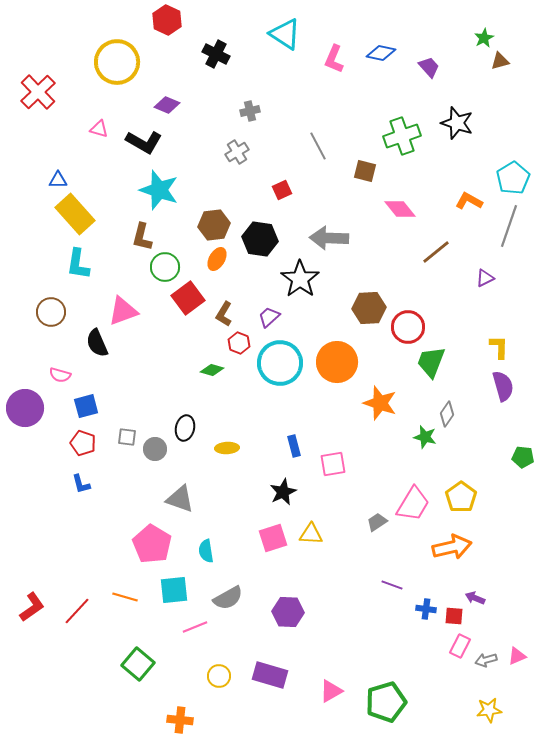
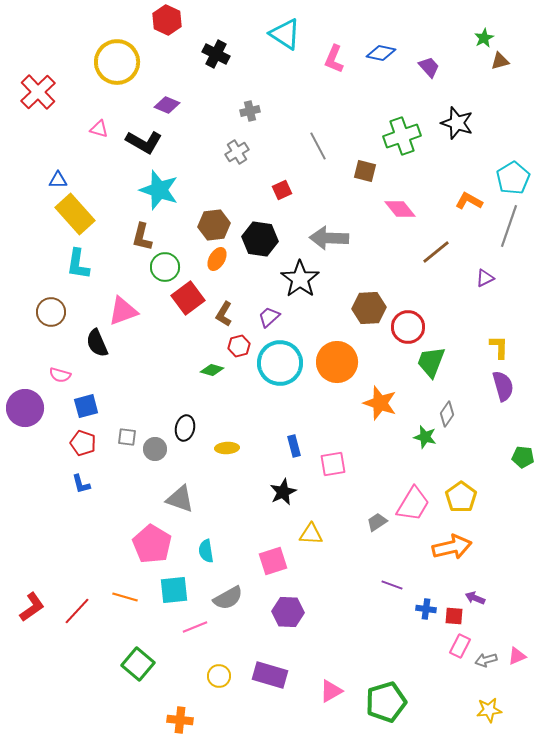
red hexagon at (239, 343): moved 3 px down; rotated 25 degrees clockwise
pink square at (273, 538): moved 23 px down
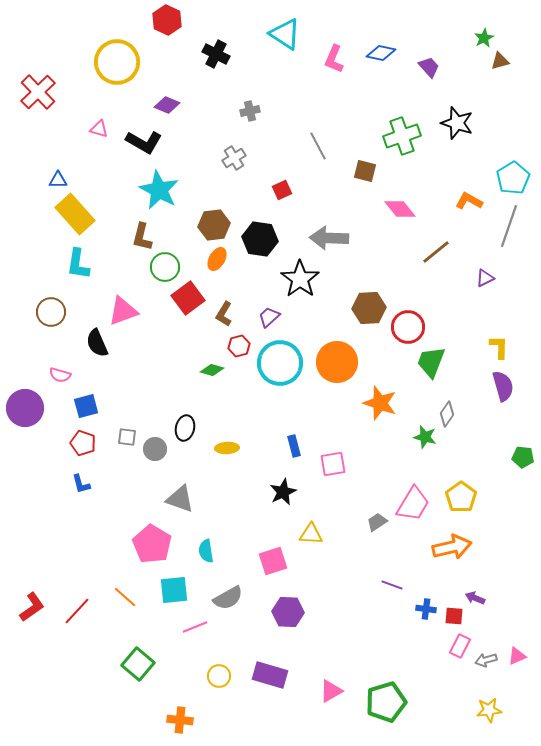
gray cross at (237, 152): moved 3 px left, 6 px down
cyan star at (159, 190): rotated 9 degrees clockwise
orange line at (125, 597): rotated 25 degrees clockwise
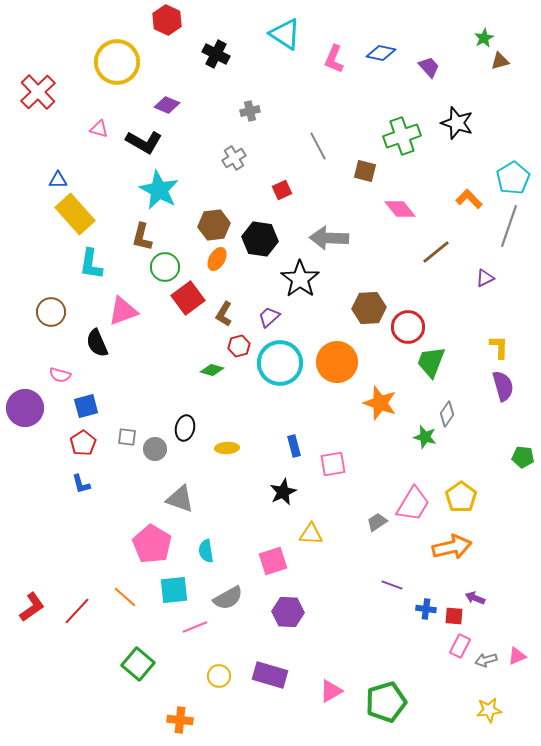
orange L-shape at (469, 201): moved 2 px up; rotated 16 degrees clockwise
cyan L-shape at (78, 264): moved 13 px right
red pentagon at (83, 443): rotated 20 degrees clockwise
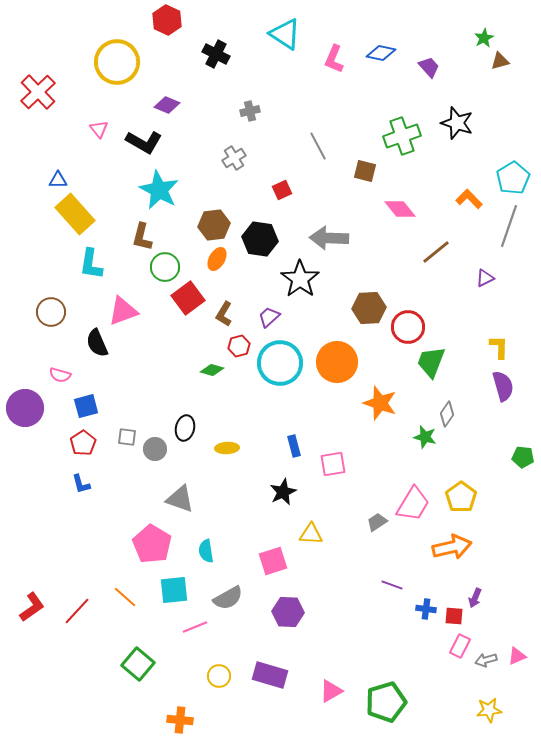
pink triangle at (99, 129): rotated 36 degrees clockwise
purple arrow at (475, 598): rotated 90 degrees counterclockwise
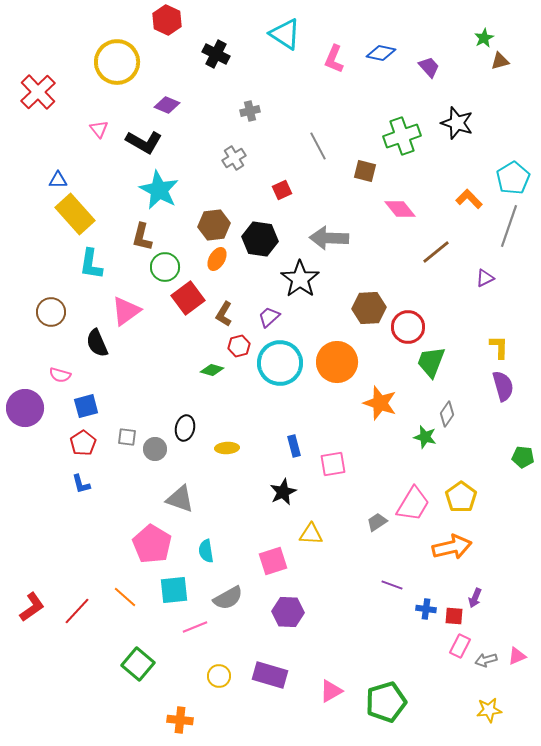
pink triangle at (123, 311): moved 3 px right; rotated 16 degrees counterclockwise
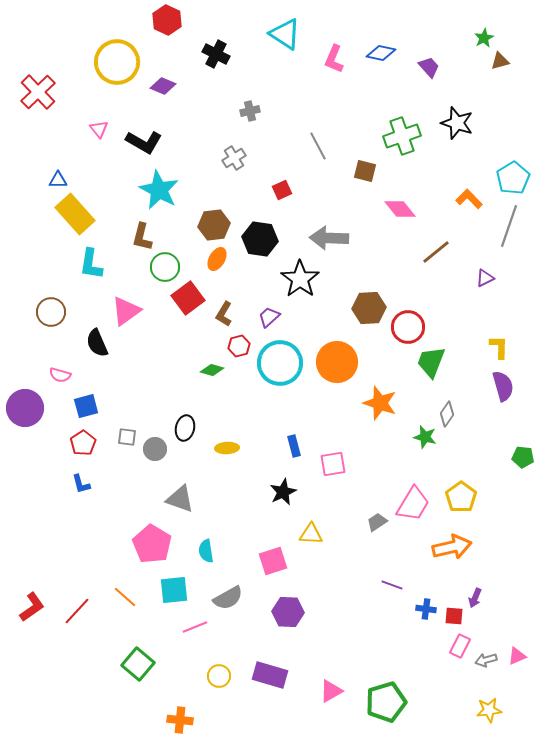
purple diamond at (167, 105): moved 4 px left, 19 px up
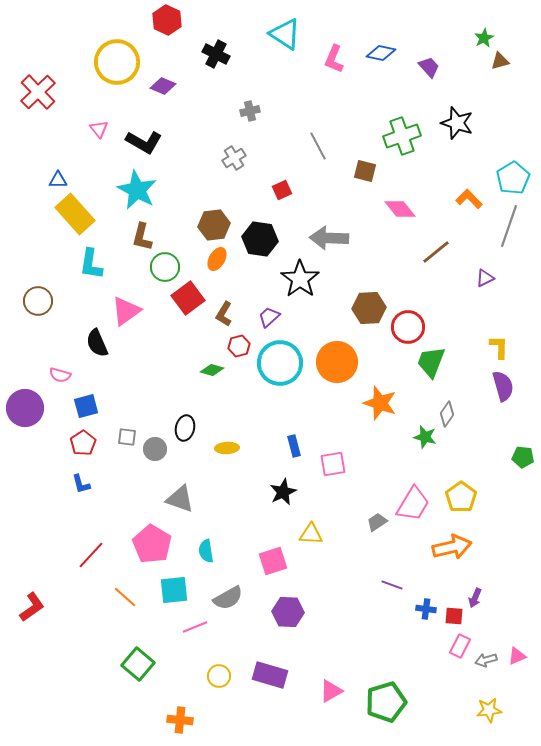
cyan star at (159, 190): moved 22 px left
brown circle at (51, 312): moved 13 px left, 11 px up
red line at (77, 611): moved 14 px right, 56 px up
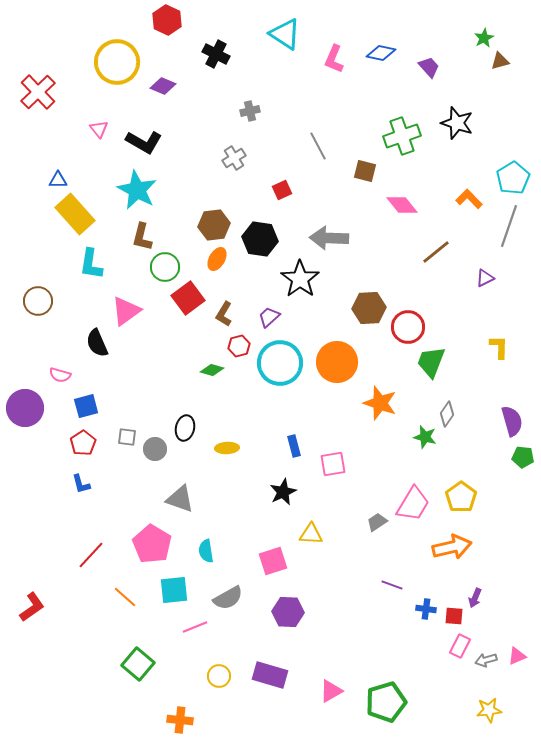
pink diamond at (400, 209): moved 2 px right, 4 px up
purple semicircle at (503, 386): moved 9 px right, 35 px down
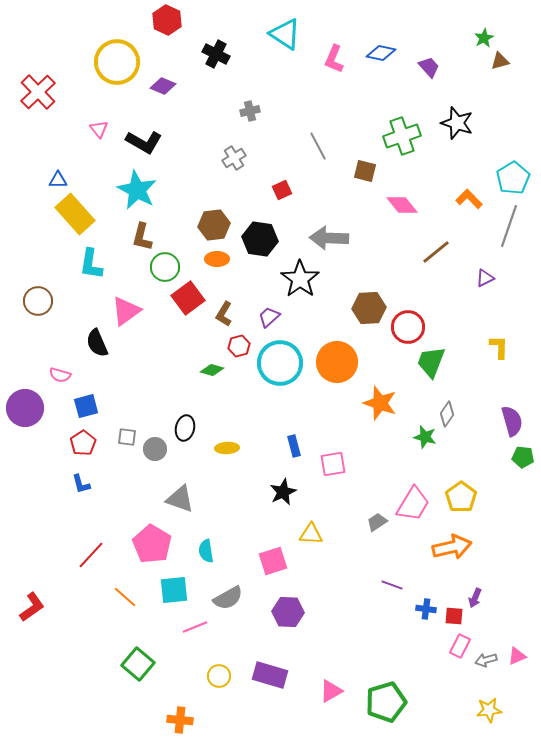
orange ellipse at (217, 259): rotated 60 degrees clockwise
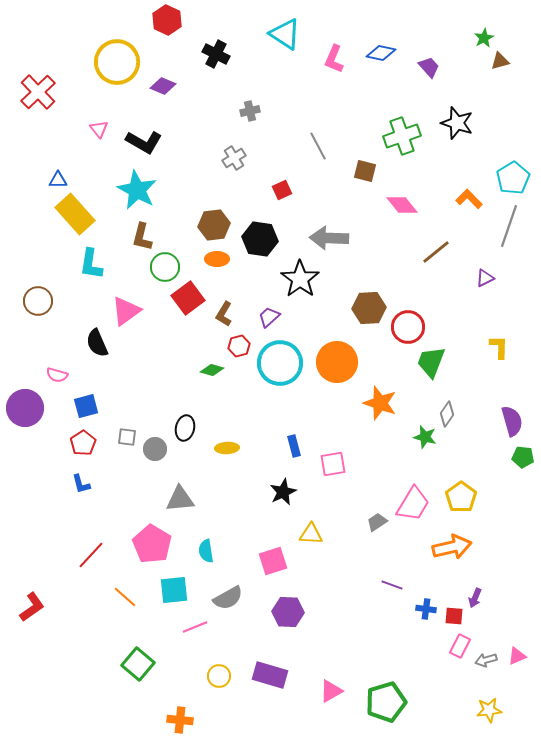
pink semicircle at (60, 375): moved 3 px left
gray triangle at (180, 499): rotated 24 degrees counterclockwise
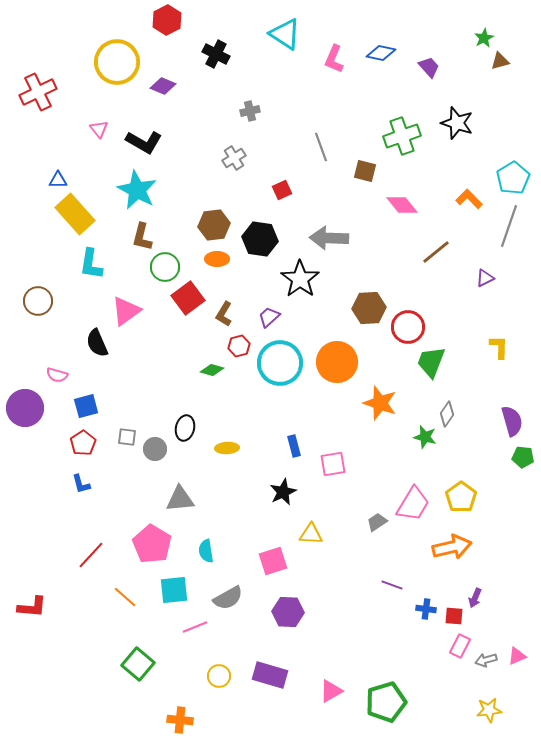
red hexagon at (167, 20): rotated 8 degrees clockwise
red cross at (38, 92): rotated 18 degrees clockwise
gray line at (318, 146): moved 3 px right, 1 px down; rotated 8 degrees clockwise
red L-shape at (32, 607): rotated 40 degrees clockwise
